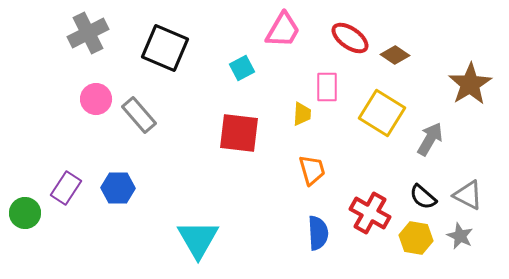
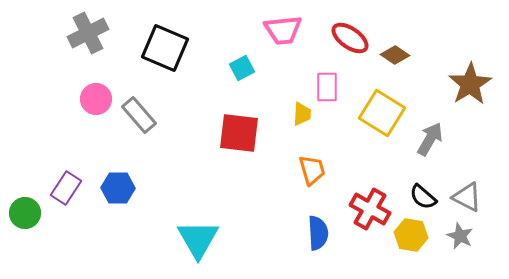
pink trapezoid: rotated 54 degrees clockwise
gray triangle: moved 1 px left, 2 px down
red cross: moved 4 px up
yellow hexagon: moved 5 px left, 3 px up
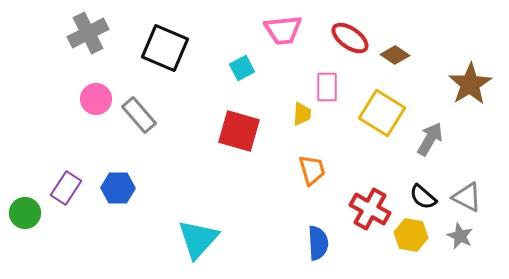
red square: moved 2 px up; rotated 9 degrees clockwise
blue semicircle: moved 10 px down
cyan triangle: rotated 12 degrees clockwise
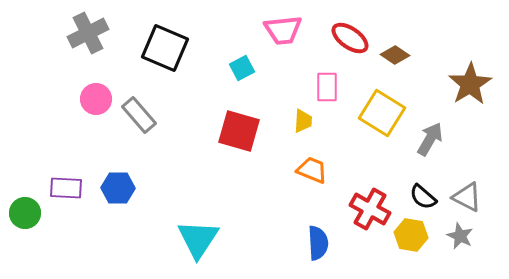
yellow trapezoid: moved 1 px right, 7 px down
orange trapezoid: rotated 52 degrees counterclockwise
purple rectangle: rotated 60 degrees clockwise
cyan triangle: rotated 9 degrees counterclockwise
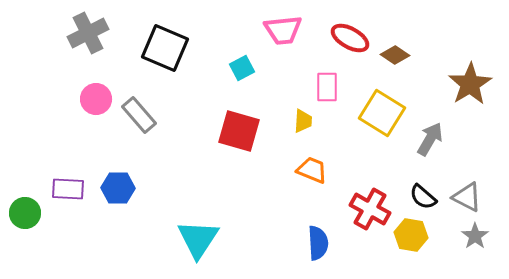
red ellipse: rotated 6 degrees counterclockwise
purple rectangle: moved 2 px right, 1 px down
gray star: moved 15 px right; rotated 12 degrees clockwise
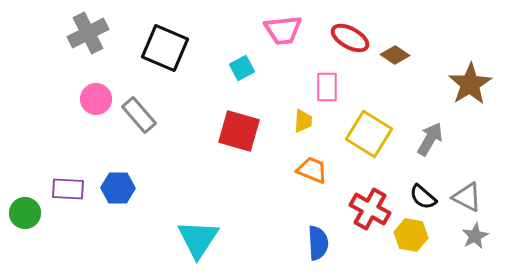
yellow square: moved 13 px left, 21 px down
gray star: rotated 8 degrees clockwise
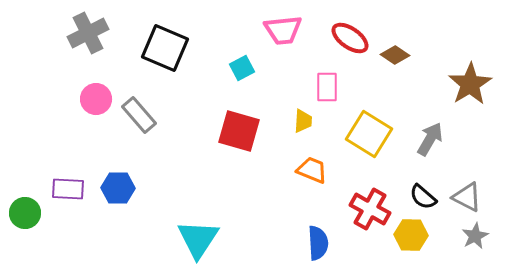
red ellipse: rotated 6 degrees clockwise
yellow hexagon: rotated 8 degrees counterclockwise
